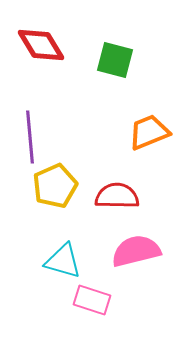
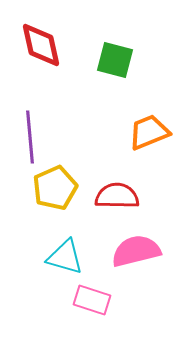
red diamond: rotated 18 degrees clockwise
yellow pentagon: moved 2 px down
cyan triangle: moved 2 px right, 4 px up
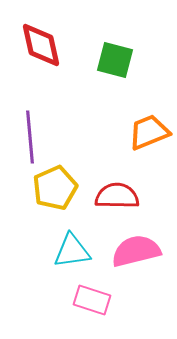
cyan triangle: moved 7 px right, 6 px up; rotated 24 degrees counterclockwise
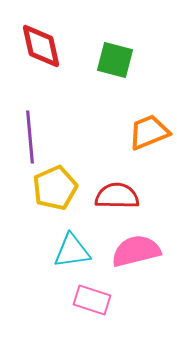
red diamond: moved 1 px down
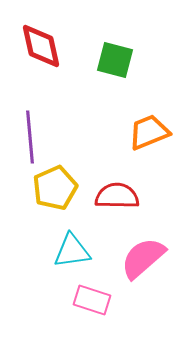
pink semicircle: moved 7 px right, 7 px down; rotated 27 degrees counterclockwise
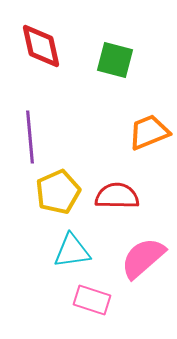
yellow pentagon: moved 3 px right, 4 px down
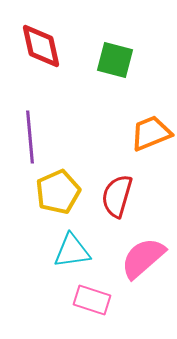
orange trapezoid: moved 2 px right, 1 px down
red semicircle: rotated 75 degrees counterclockwise
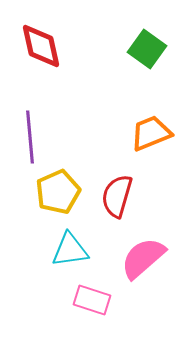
green square: moved 32 px right, 11 px up; rotated 21 degrees clockwise
cyan triangle: moved 2 px left, 1 px up
